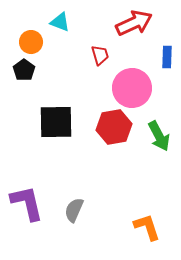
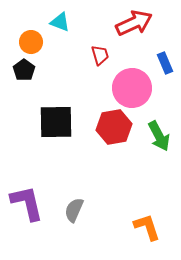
blue rectangle: moved 2 px left, 6 px down; rotated 25 degrees counterclockwise
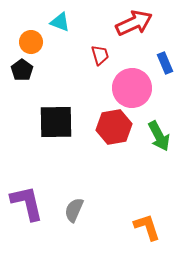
black pentagon: moved 2 px left
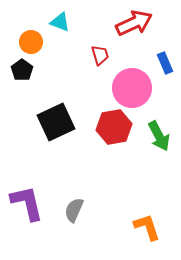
black square: rotated 24 degrees counterclockwise
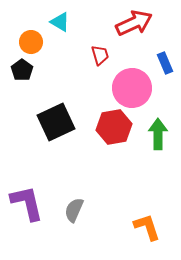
cyan triangle: rotated 10 degrees clockwise
green arrow: moved 1 px left, 2 px up; rotated 152 degrees counterclockwise
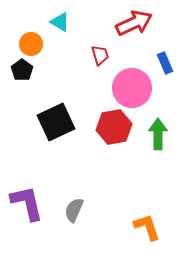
orange circle: moved 2 px down
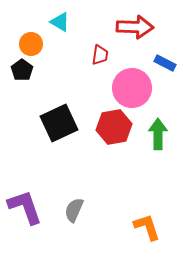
red arrow: moved 1 px right, 4 px down; rotated 27 degrees clockwise
red trapezoid: rotated 25 degrees clockwise
blue rectangle: rotated 40 degrees counterclockwise
black square: moved 3 px right, 1 px down
purple L-shape: moved 2 px left, 4 px down; rotated 6 degrees counterclockwise
